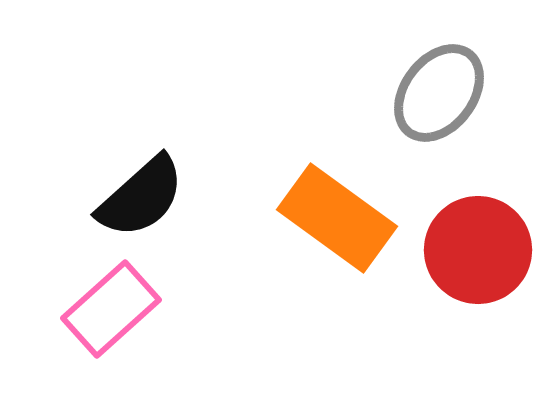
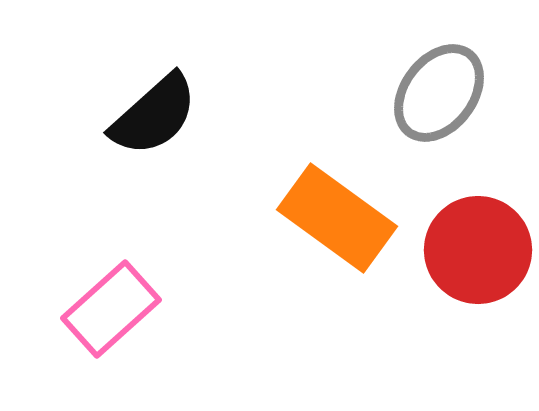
black semicircle: moved 13 px right, 82 px up
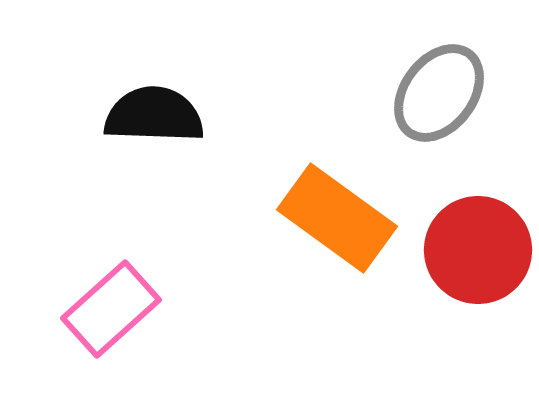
black semicircle: rotated 136 degrees counterclockwise
